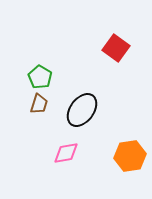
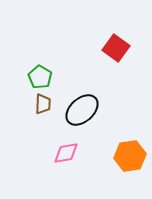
brown trapezoid: moved 4 px right; rotated 15 degrees counterclockwise
black ellipse: rotated 12 degrees clockwise
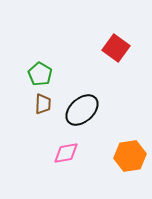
green pentagon: moved 3 px up
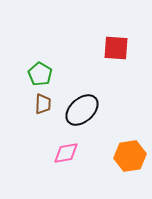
red square: rotated 32 degrees counterclockwise
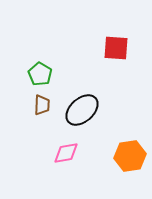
brown trapezoid: moved 1 px left, 1 px down
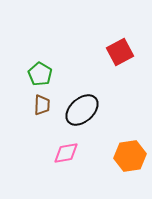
red square: moved 4 px right, 4 px down; rotated 32 degrees counterclockwise
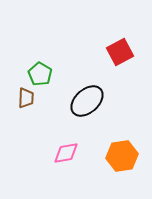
brown trapezoid: moved 16 px left, 7 px up
black ellipse: moved 5 px right, 9 px up
orange hexagon: moved 8 px left
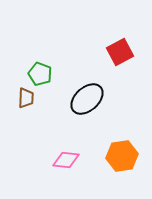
green pentagon: rotated 10 degrees counterclockwise
black ellipse: moved 2 px up
pink diamond: moved 7 px down; rotated 16 degrees clockwise
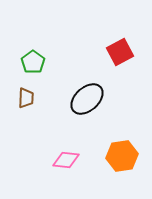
green pentagon: moved 7 px left, 12 px up; rotated 15 degrees clockwise
